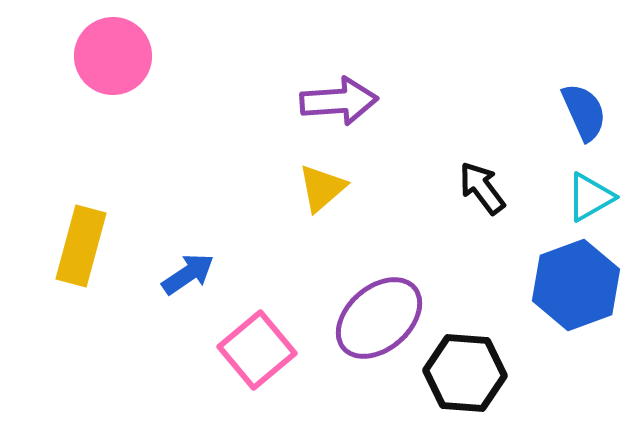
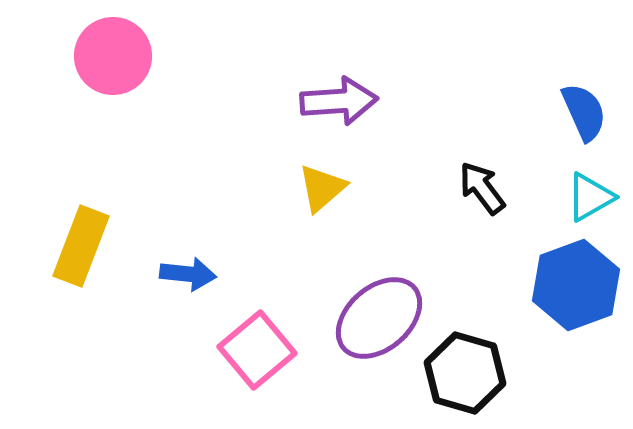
yellow rectangle: rotated 6 degrees clockwise
blue arrow: rotated 40 degrees clockwise
black hexagon: rotated 12 degrees clockwise
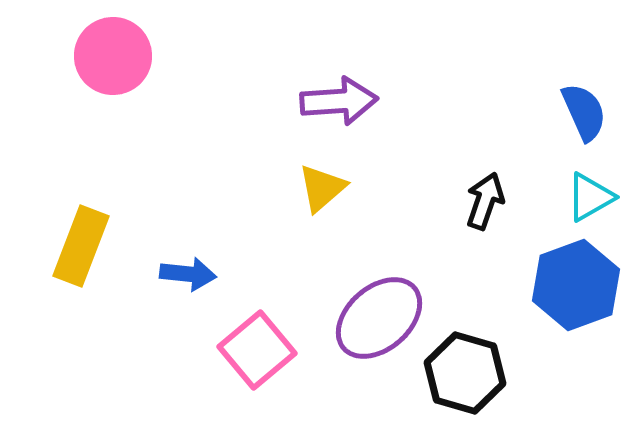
black arrow: moved 3 px right, 13 px down; rotated 56 degrees clockwise
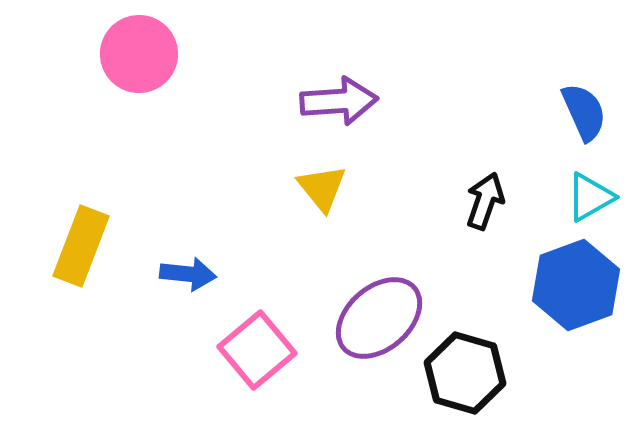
pink circle: moved 26 px right, 2 px up
yellow triangle: rotated 28 degrees counterclockwise
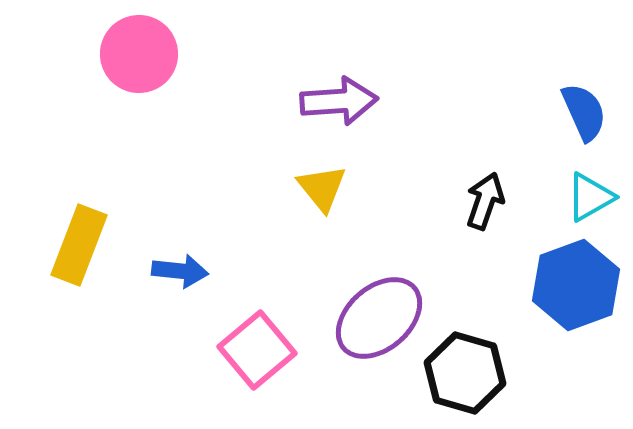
yellow rectangle: moved 2 px left, 1 px up
blue arrow: moved 8 px left, 3 px up
